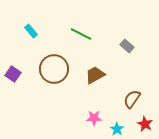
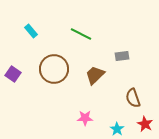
gray rectangle: moved 5 px left, 10 px down; rotated 48 degrees counterclockwise
brown trapezoid: rotated 15 degrees counterclockwise
brown semicircle: moved 1 px right, 1 px up; rotated 54 degrees counterclockwise
pink star: moved 9 px left
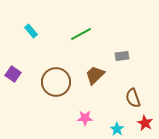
green line: rotated 55 degrees counterclockwise
brown circle: moved 2 px right, 13 px down
red star: moved 1 px up
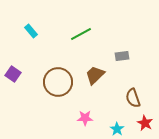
brown circle: moved 2 px right
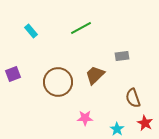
green line: moved 6 px up
purple square: rotated 35 degrees clockwise
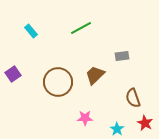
purple square: rotated 14 degrees counterclockwise
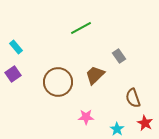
cyan rectangle: moved 15 px left, 16 px down
gray rectangle: moved 3 px left; rotated 64 degrees clockwise
pink star: moved 1 px right, 1 px up
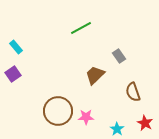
brown circle: moved 29 px down
brown semicircle: moved 6 px up
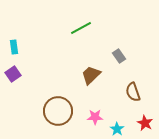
cyan rectangle: moved 2 px left; rotated 32 degrees clockwise
brown trapezoid: moved 4 px left
pink star: moved 9 px right
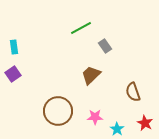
gray rectangle: moved 14 px left, 10 px up
